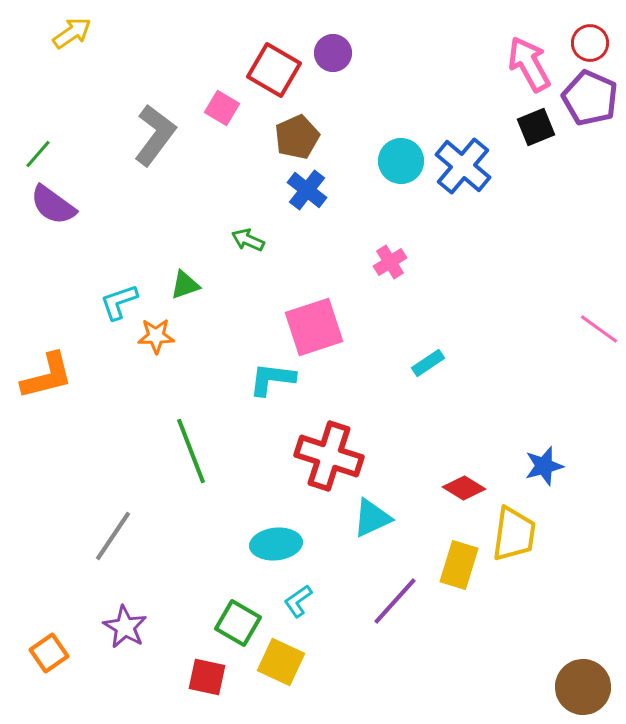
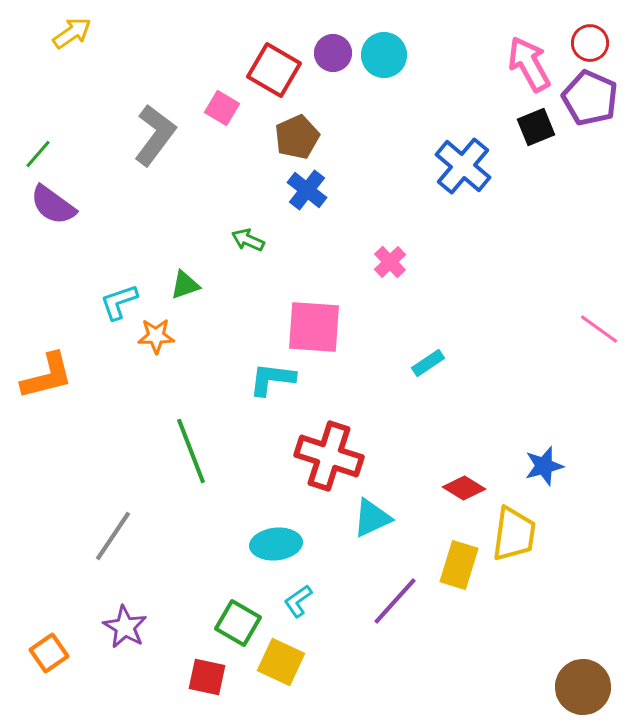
cyan circle at (401, 161): moved 17 px left, 106 px up
pink cross at (390, 262): rotated 12 degrees counterclockwise
pink square at (314, 327): rotated 22 degrees clockwise
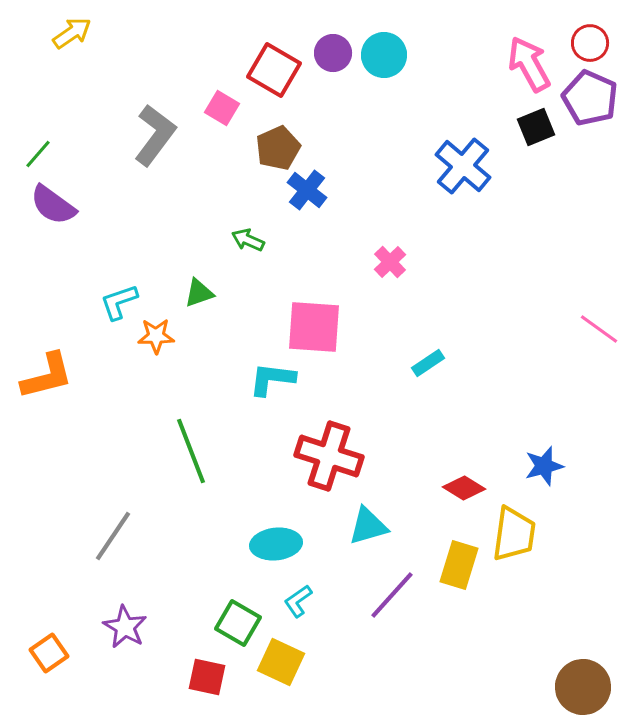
brown pentagon at (297, 137): moved 19 px left, 11 px down
green triangle at (185, 285): moved 14 px right, 8 px down
cyan triangle at (372, 518): moved 4 px left, 8 px down; rotated 9 degrees clockwise
purple line at (395, 601): moved 3 px left, 6 px up
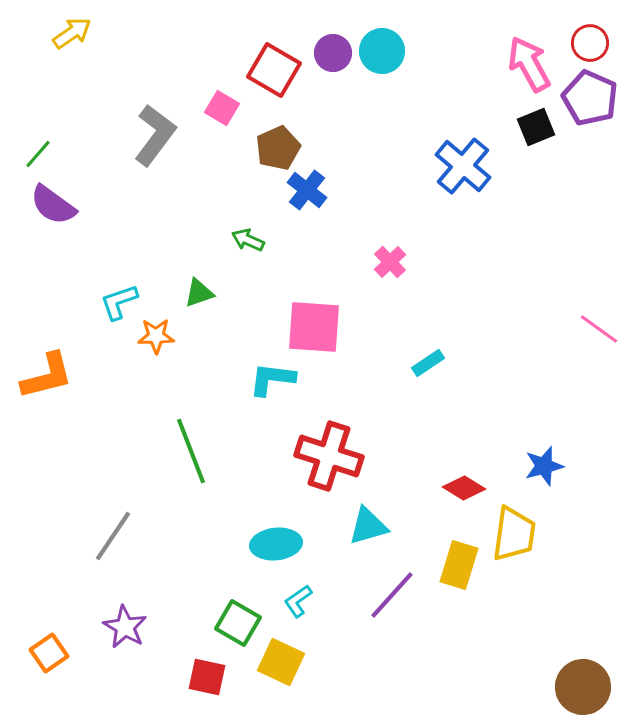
cyan circle at (384, 55): moved 2 px left, 4 px up
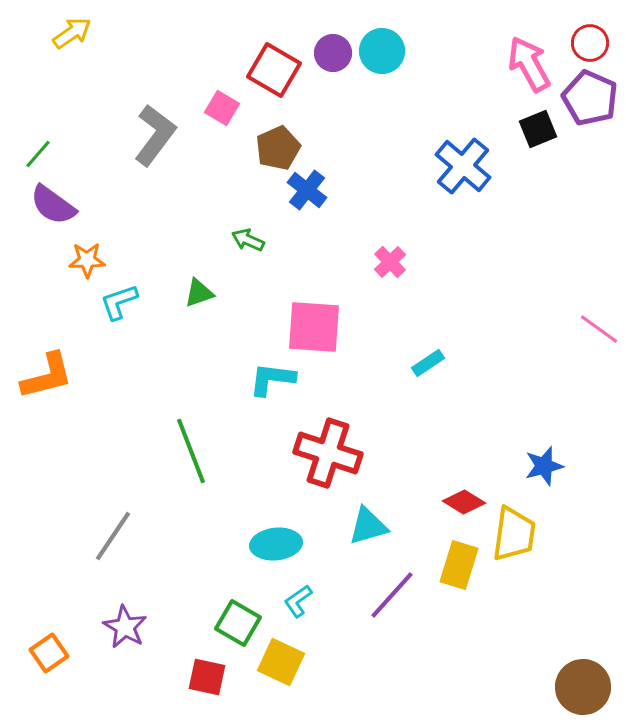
black square at (536, 127): moved 2 px right, 2 px down
orange star at (156, 336): moved 69 px left, 76 px up
red cross at (329, 456): moved 1 px left, 3 px up
red diamond at (464, 488): moved 14 px down
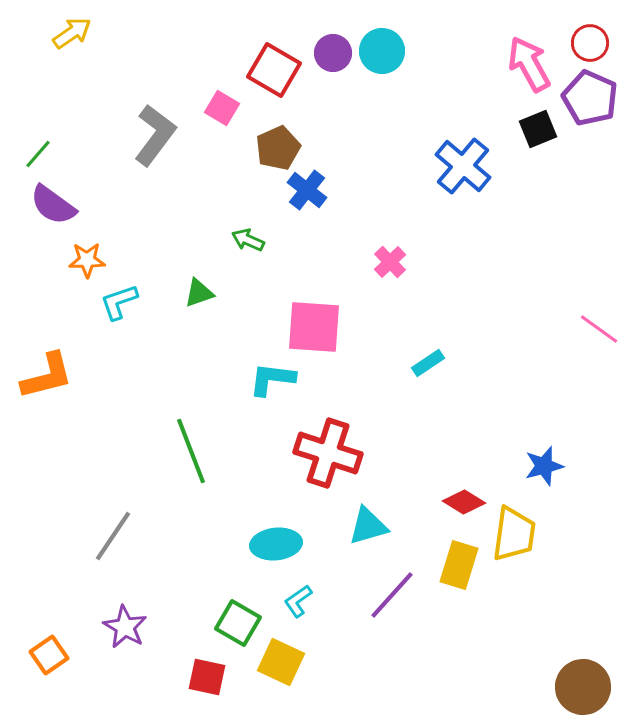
orange square at (49, 653): moved 2 px down
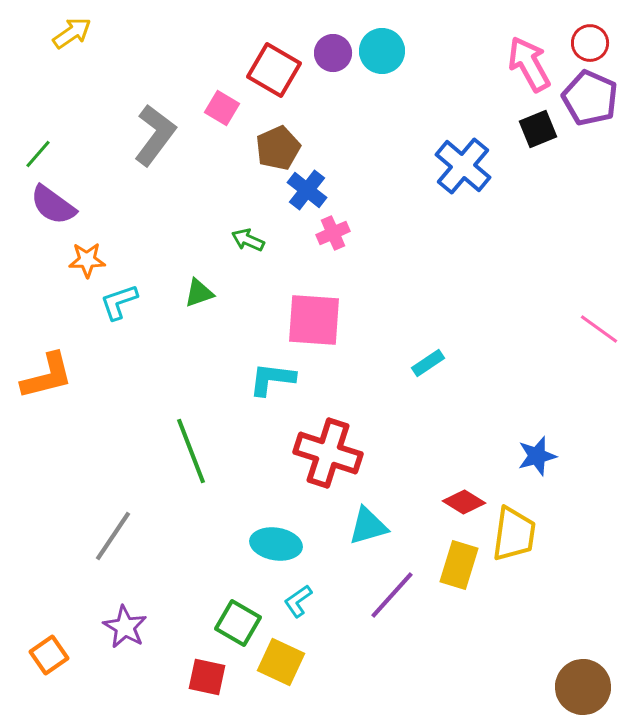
pink cross at (390, 262): moved 57 px left, 29 px up; rotated 20 degrees clockwise
pink square at (314, 327): moved 7 px up
blue star at (544, 466): moved 7 px left, 10 px up
cyan ellipse at (276, 544): rotated 15 degrees clockwise
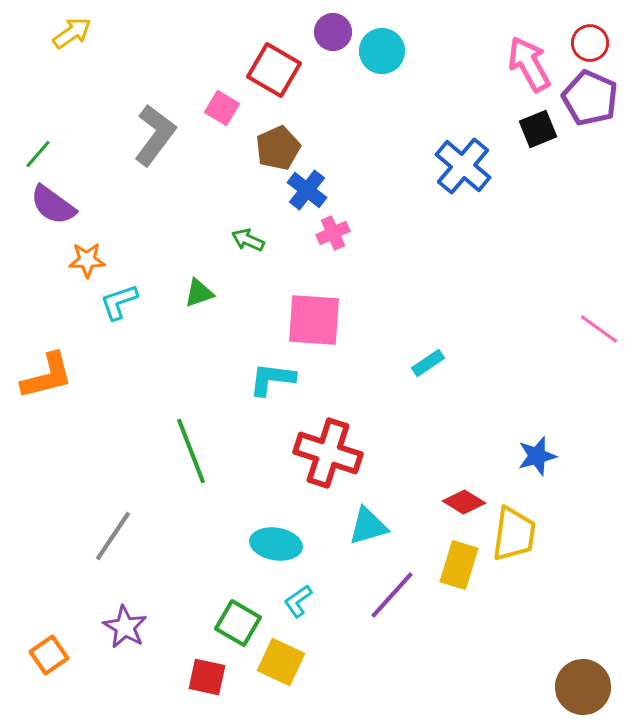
purple circle at (333, 53): moved 21 px up
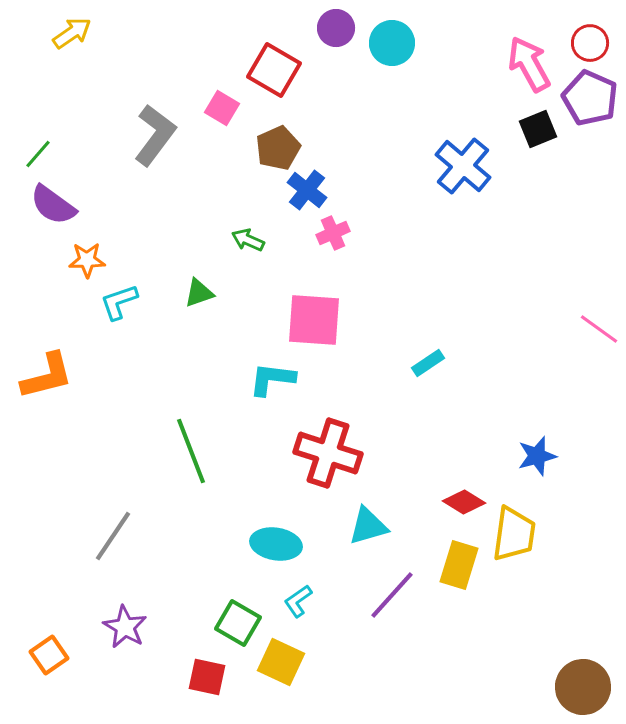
purple circle at (333, 32): moved 3 px right, 4 px up
cyan circle at (382, 51): moved 10 px right, 8 px up
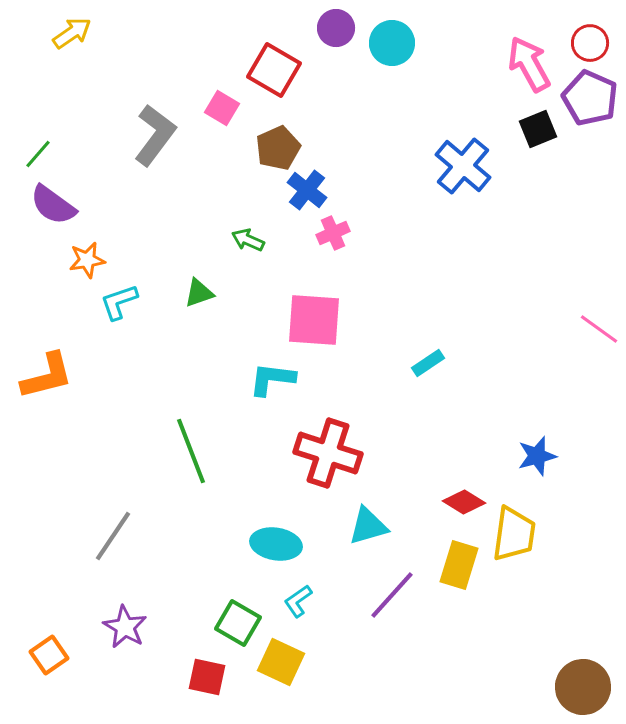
orange star at (87, 260): rotated 9 degrees counterclockwise
